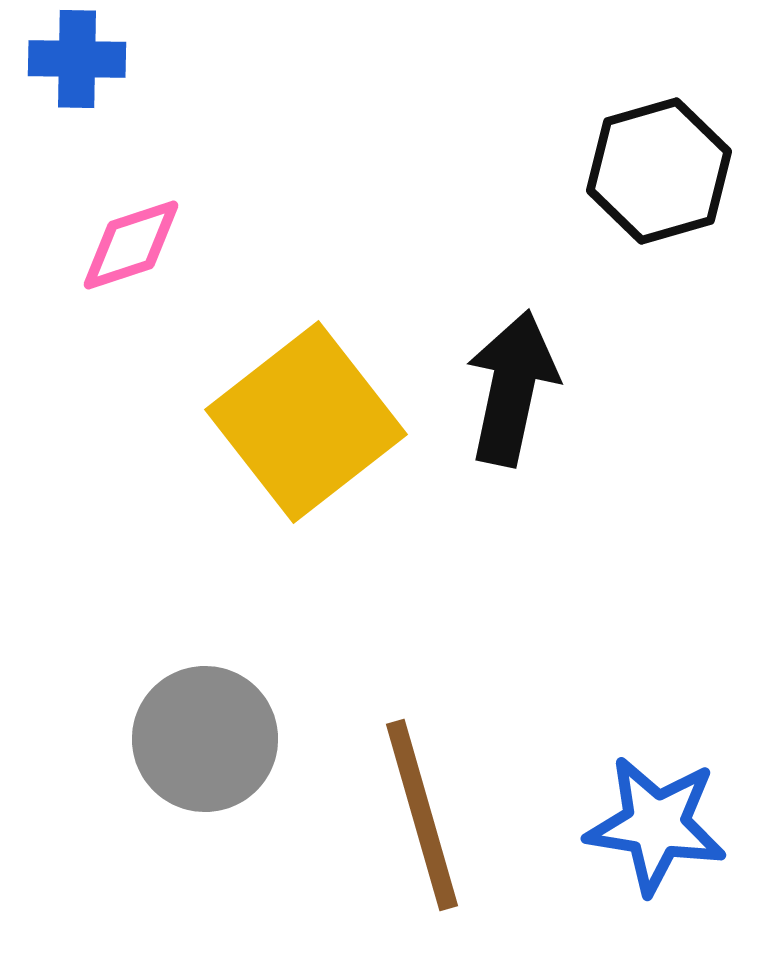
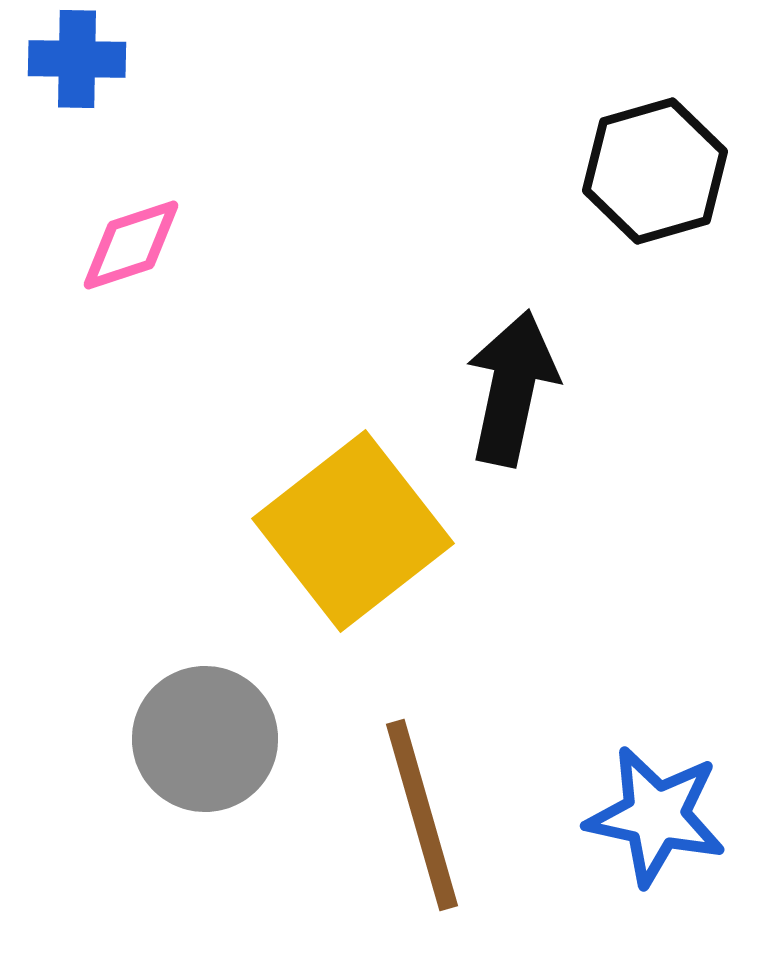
black hexagon: moved 4 px left
yellow square: moved 47 px right, 109 px down
blue star: moved 9 px up; rotated 3 degrees clockwise
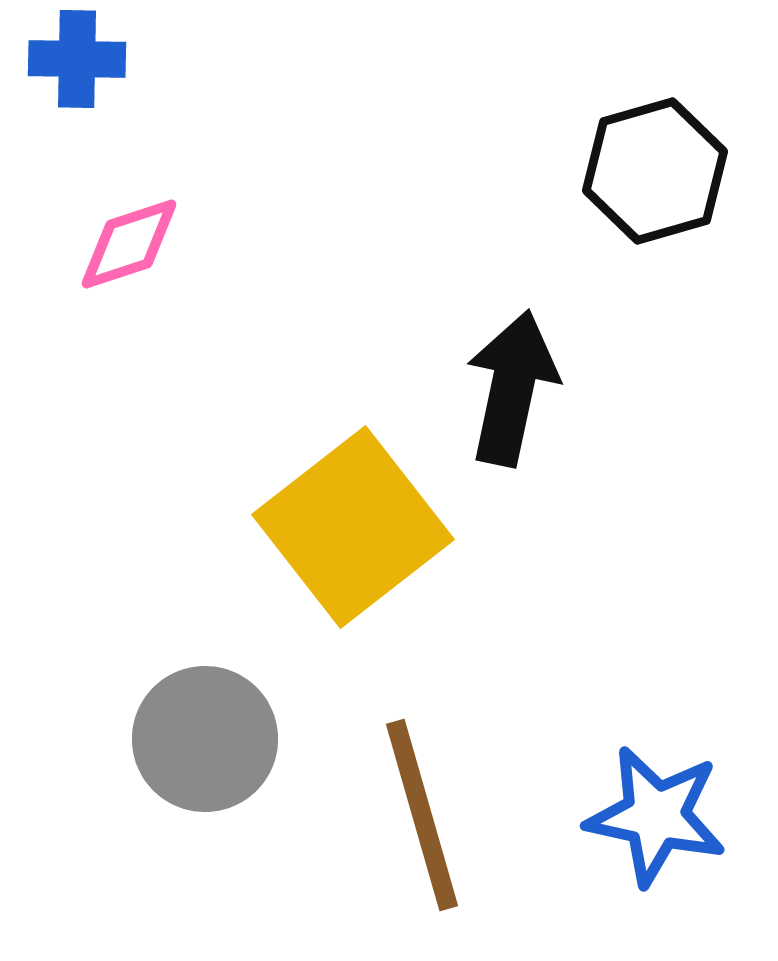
pink diamond: moved 2 px left, 1 px up
yellow square: moved 4 px up
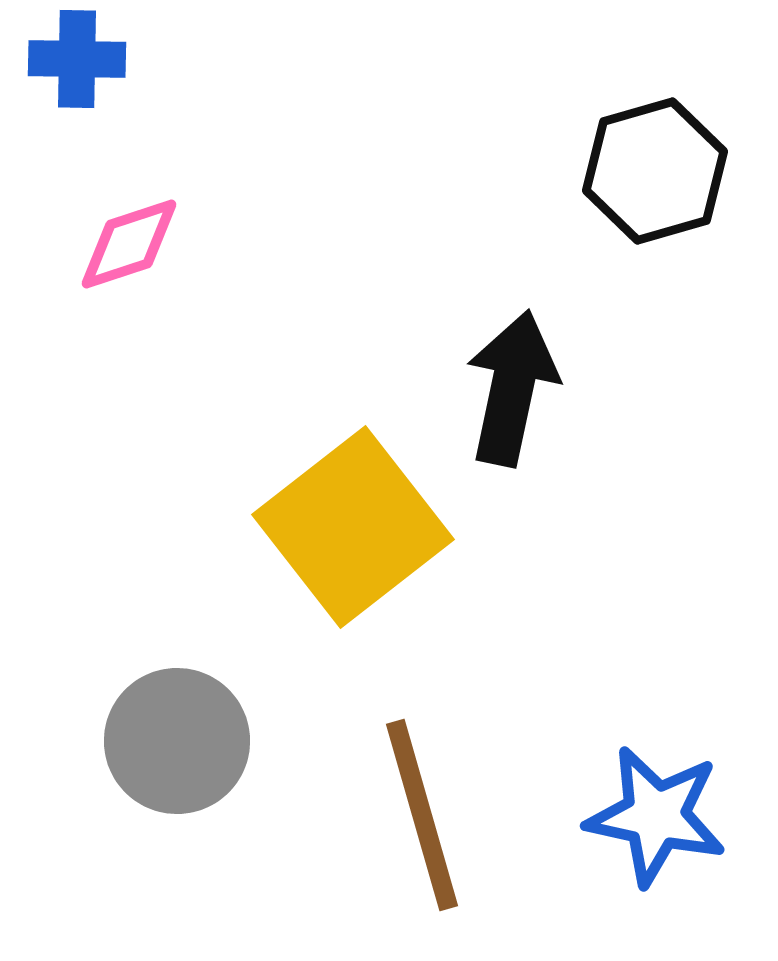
gray circle: moved 28 px left, 2 px down
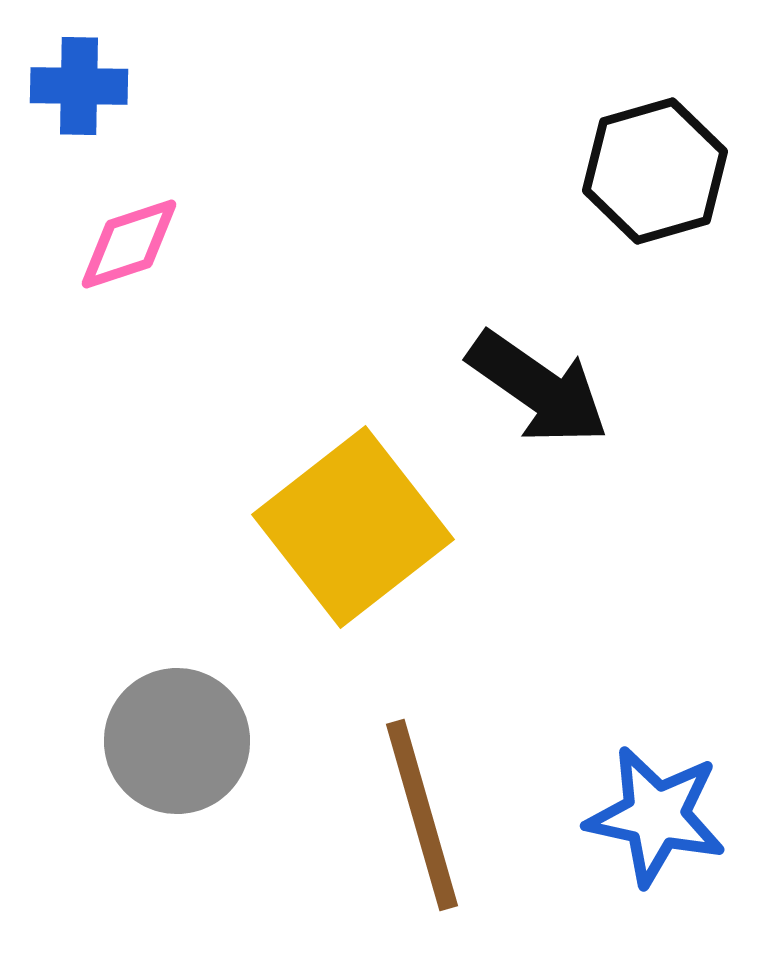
blue cross: moved 2 px right, 27 px down
black arrow: moved 26 px right; rotated 113 degrees clockwise
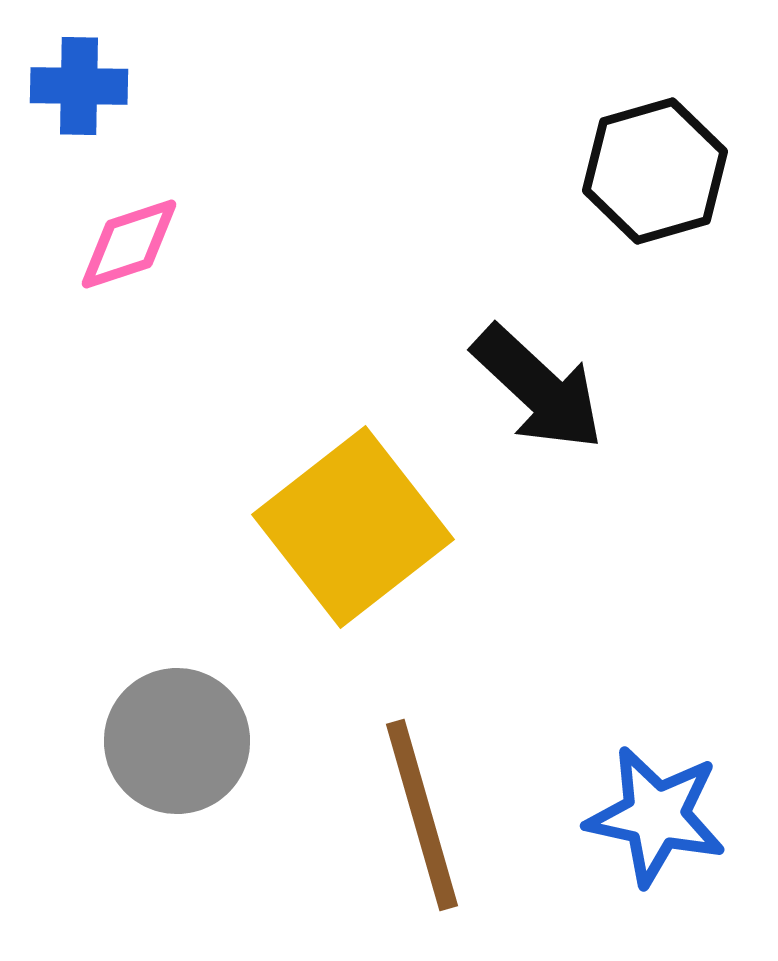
black arrow: rotated 8 degrees clockwise
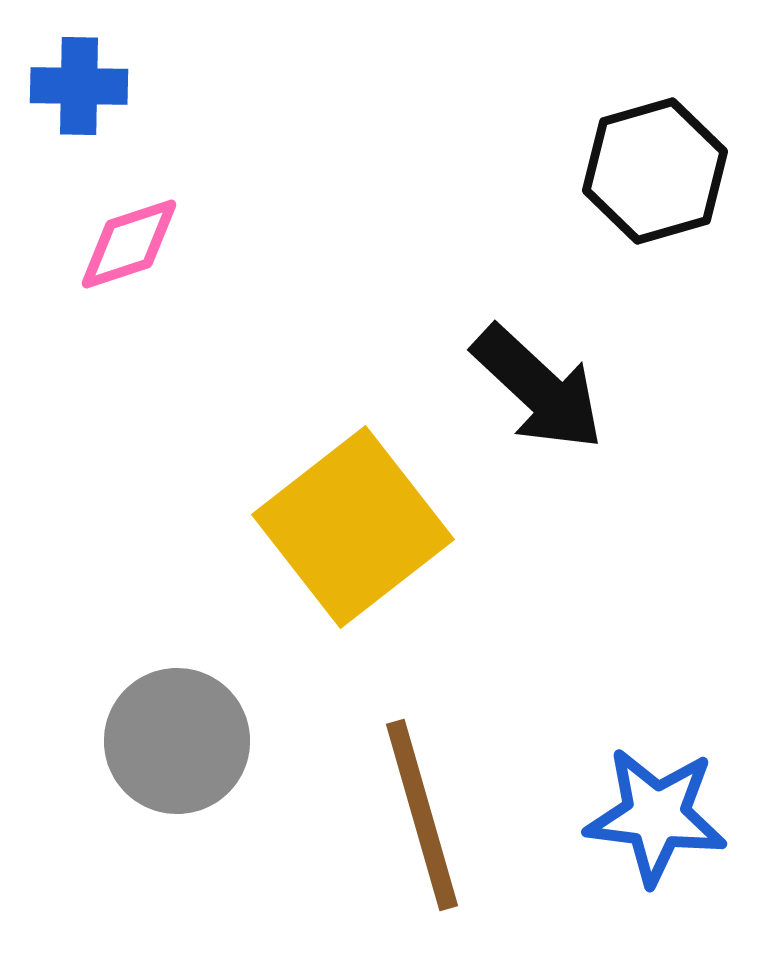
blue star: rotated 5 degrees counterclockwise
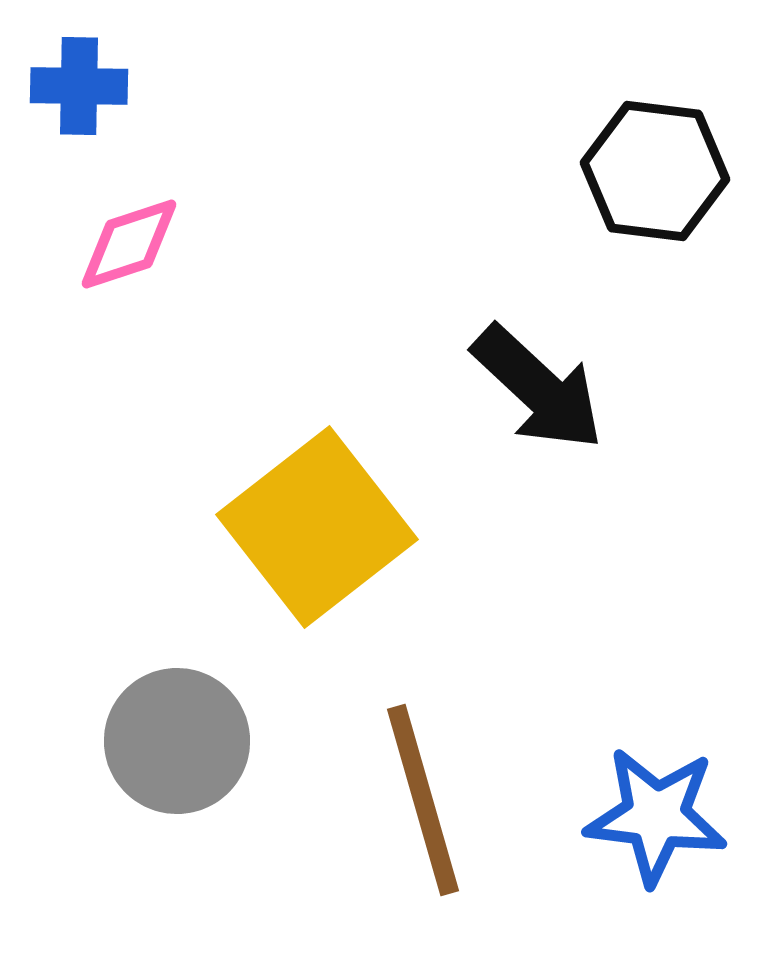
black hexagon: rotated 23 degrees clockwise
yellow square: moved 36 px left
brown line: moved 1 px right, 15 px up
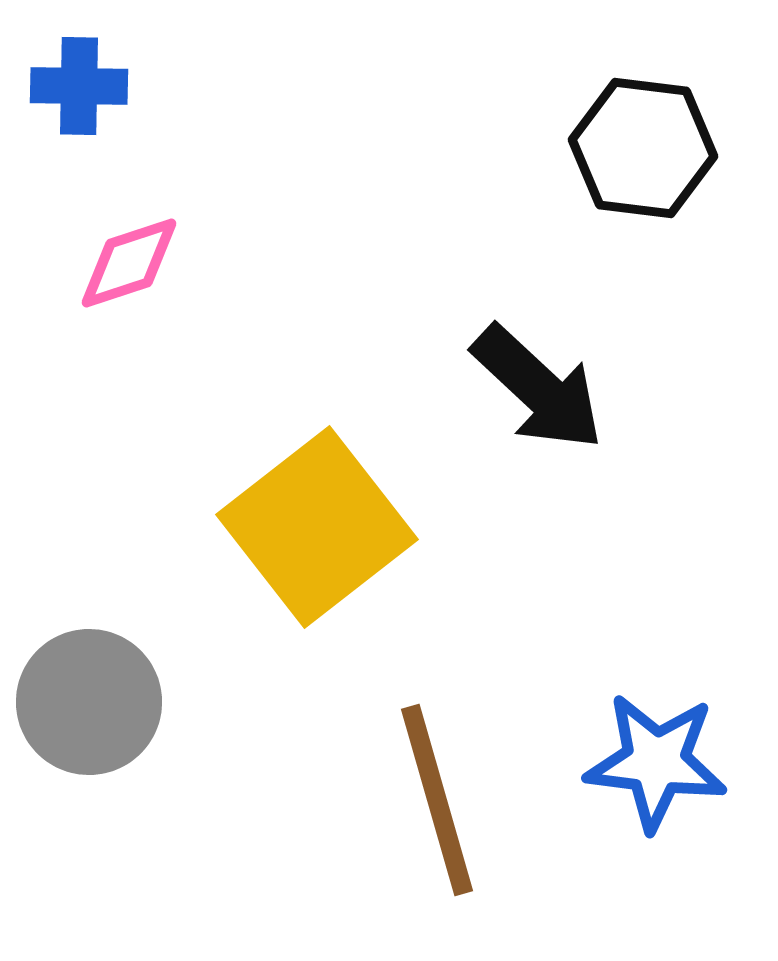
black hexagon: moved 12 px left, 23 px up
pink diamond: moved 19 px down
gray circle: moved 88 px left, 39 px up
brown line: moved 14 px right
blue star: moved 54 px up
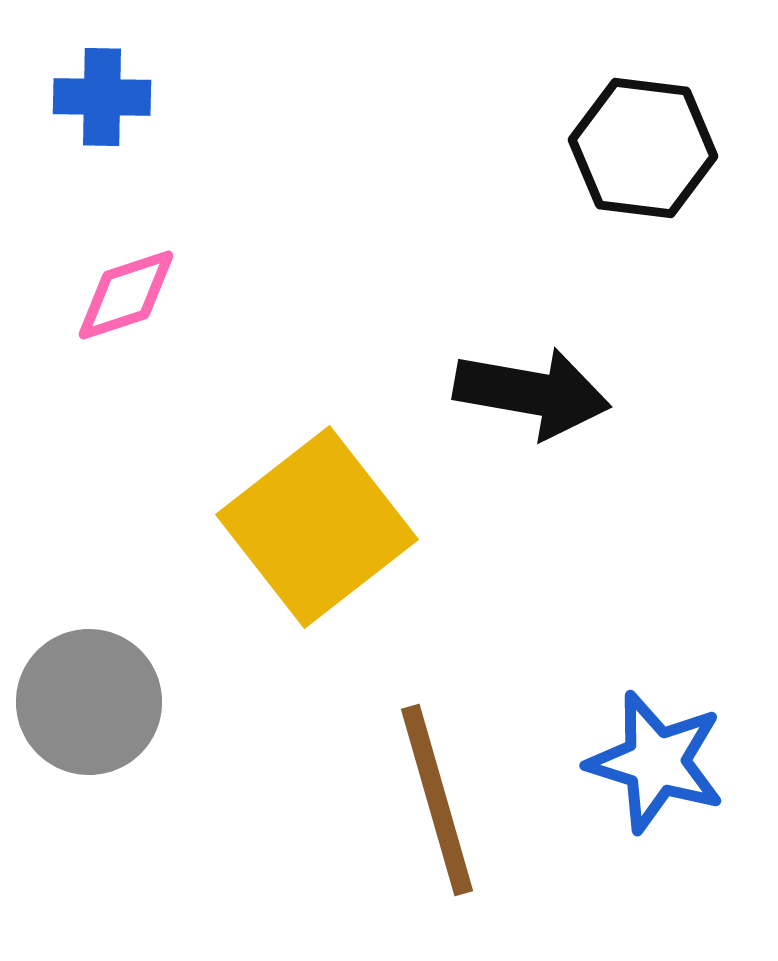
blue cross: moved 23 px right, 11 px down
pink diamond: moved 3 px left, 32 px down
black arrow: moved 6 px left, 5 px down; rotated 33 degrees counterclockwise
blue star: rotated 10 degrees clockwise
